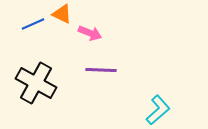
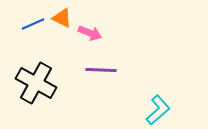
orange triangle: moved 4 px down
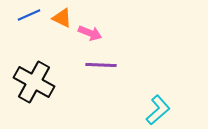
blue line: moved 4 px left, 9 px up
purple line: moved 5 px up
black cross: moved 2 px left, 1 px up
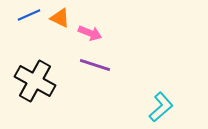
orange triangle: moved 2 px left
purple line: moved 6 px left; rotated 16 degrees clockwise
black cross: moved 1 px right, 1 px up
cyan L-shape: moved 3 px right, 3 px up
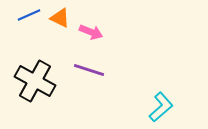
pink arrow: moved 1 px right, 1 px up
purple line: moved 6 px left, 5 px down
